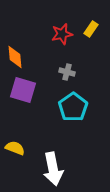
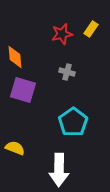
cyan pentagon: moved 15 px down
white arrow: moved 6 px right, 1 px down; rotated 12 degrees clockwise
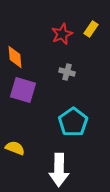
red star: rotated 10 degrees counterclockwise
